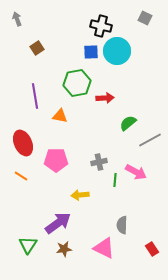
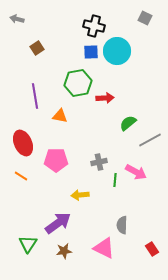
gray arrow: rotated 56 degrees counterclockwise
black cross: moved 7 px left
green hexagon: moved 1 px right
green triangle: moved 1 px up
brown star: moved 2 px down
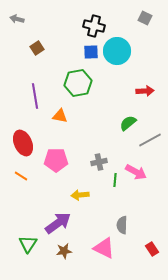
red arrow: moved 40 px right, 7 px up
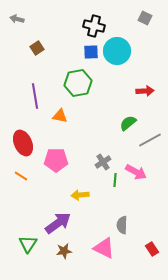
gray cross: moved 4 px right; rotated 21 degrees counterclockwise
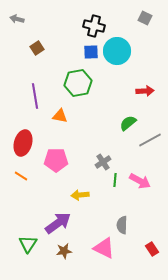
red ellipse: rotated 40 degrees clockwise
pink arrow: moved 4 px right, 9 px down
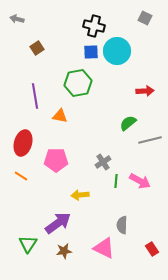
gray line: rotated 15 degrees clockwise
green line: moved 1 px right, 1 px down
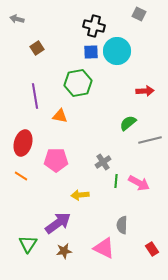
gray square: moved 6 px left, 4 px up
pink arrow: moved 1 px left, 2 px down
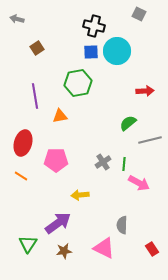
orange triangle: rotated 21 degrees counterclockwise
green line: moved 8 px right, 17 px up
